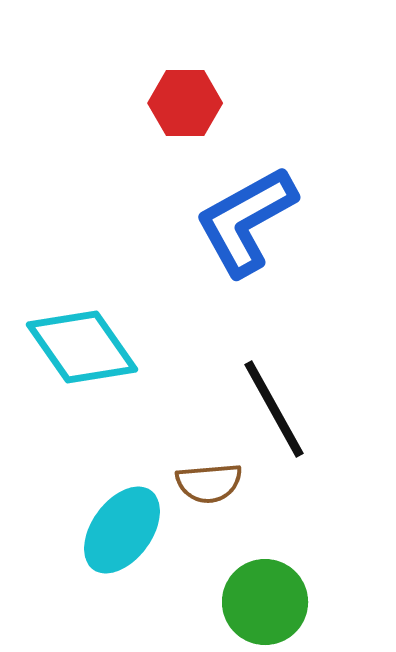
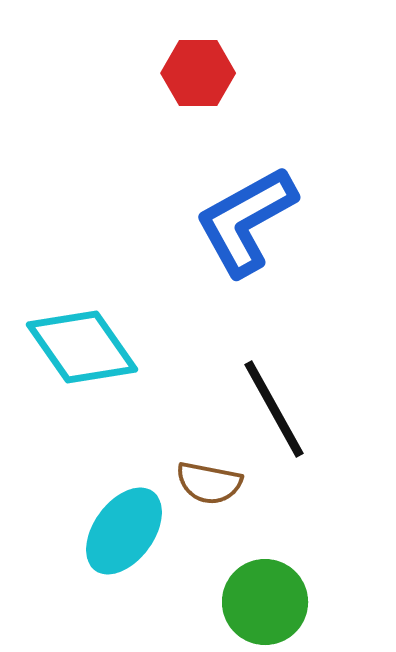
red hexagon: moved 13 px right, 30 px up
brown semicircle: rotated 16 degrees clockwise
cyan ellipse: moved 2 px right, 1 px down
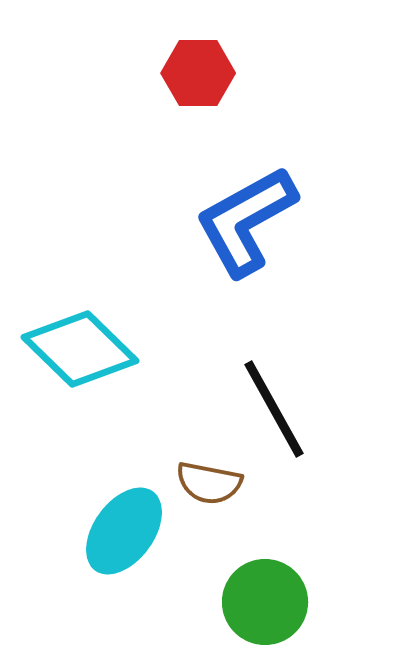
cyan diamond: moved 2 px left, 2 px down; rotated 11 degrees counterclockwise
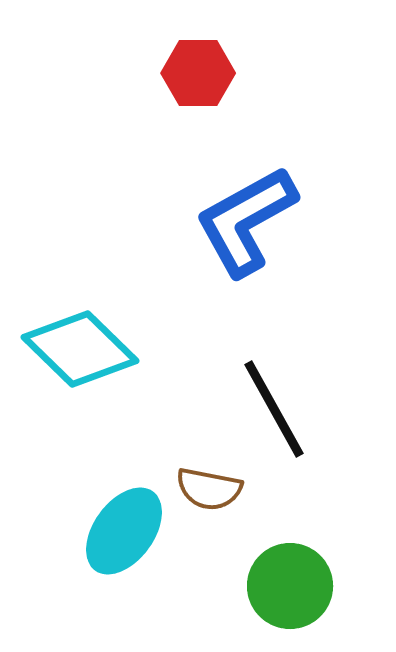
brown semicircle: moved 6 px down
green circle: moved 25 px right, 16 px up
